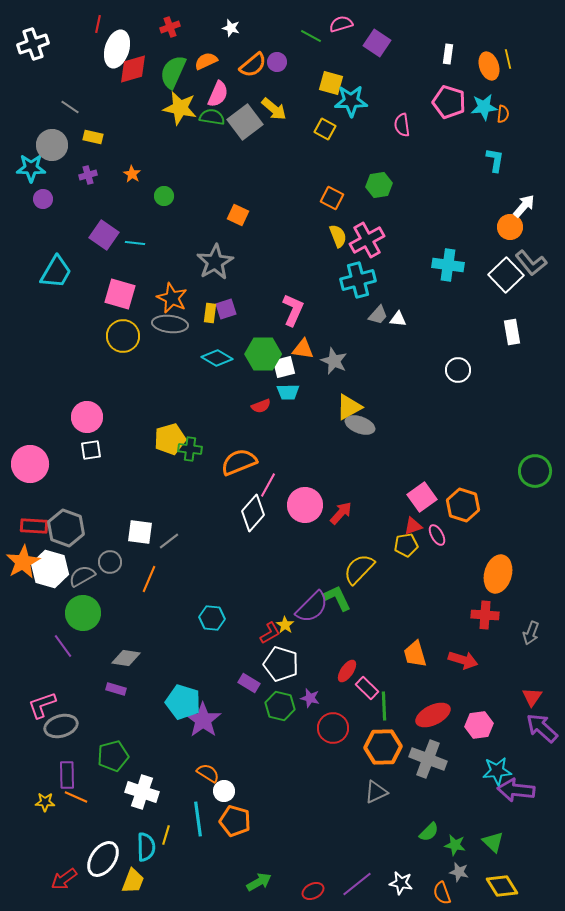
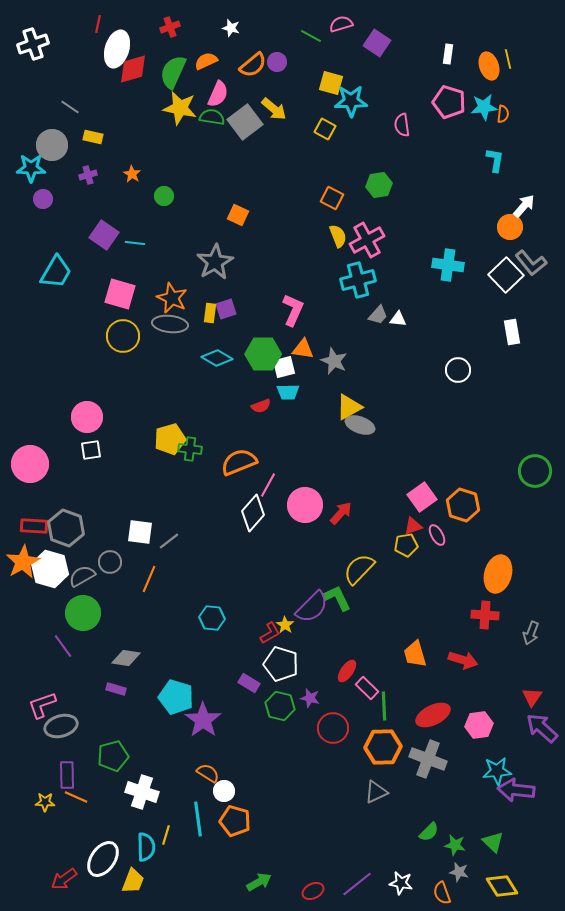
cyan pentagon at (183, 702): moved 7 px left, 5 px up
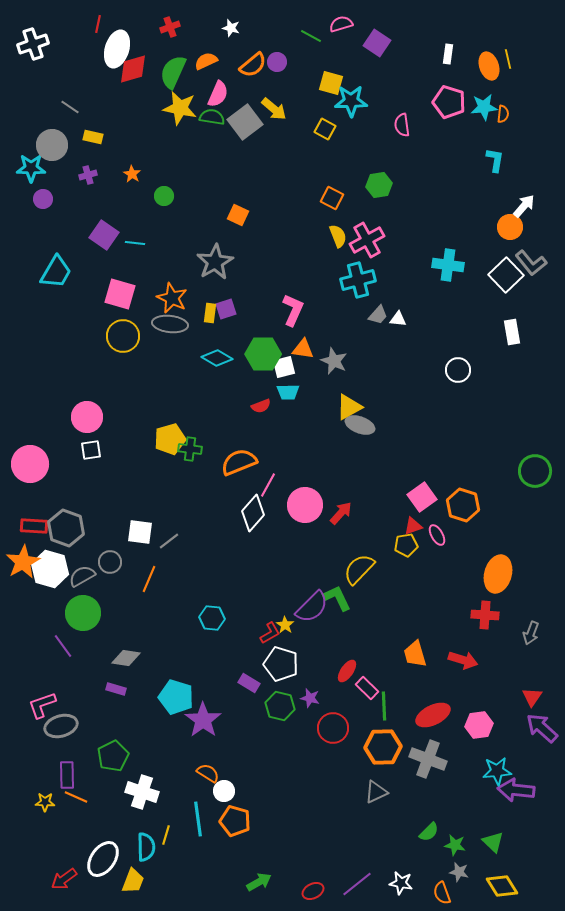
green pentagon at (113, 756): rotated 12 degrees counterclockwise
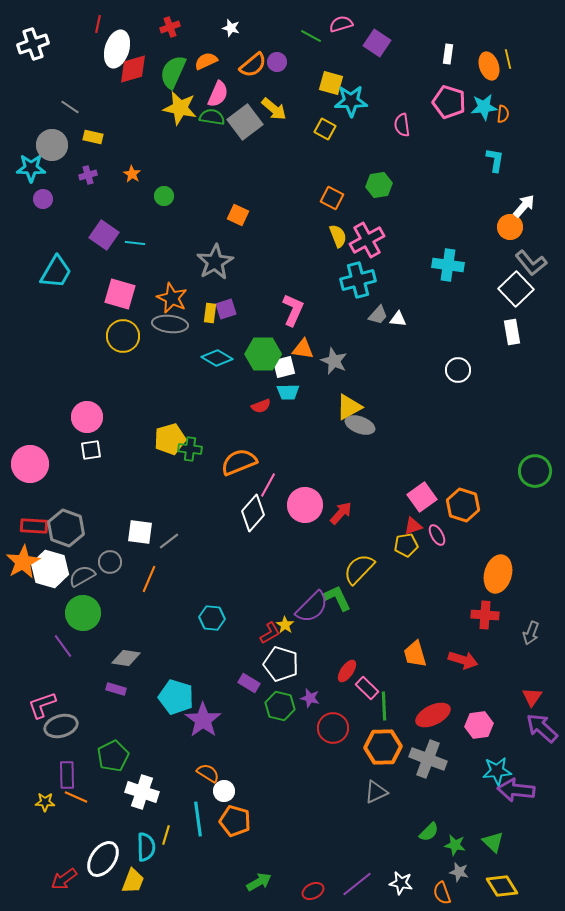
white square at (506, 275): moved 10 px right, 14 px down
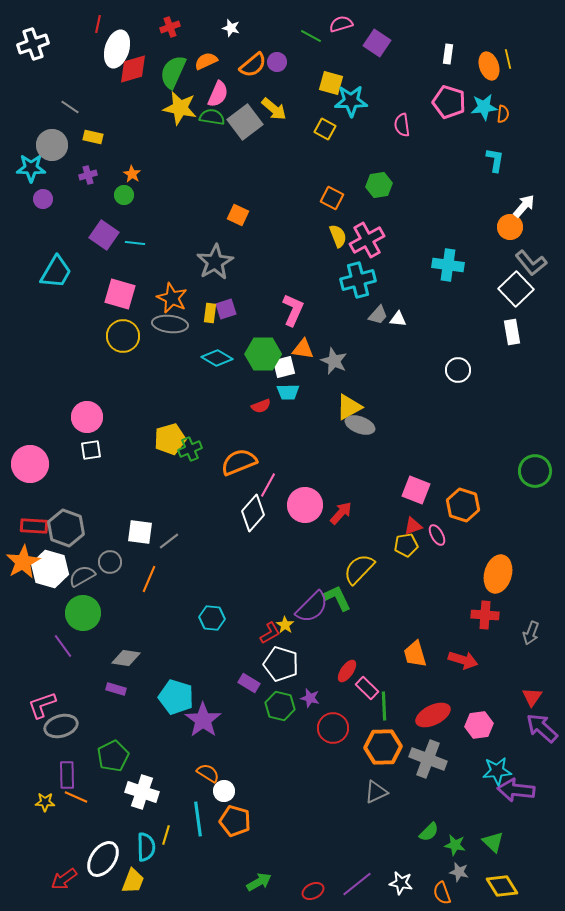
green circle at (164, 196): moved 40 px left, 1 px up
green cross at (190, 449): rotated 30 degrees counterclockwise
pink square at (422, 497): moved 6 px left, 7 px up; rotated 32 degrees counterclockwise
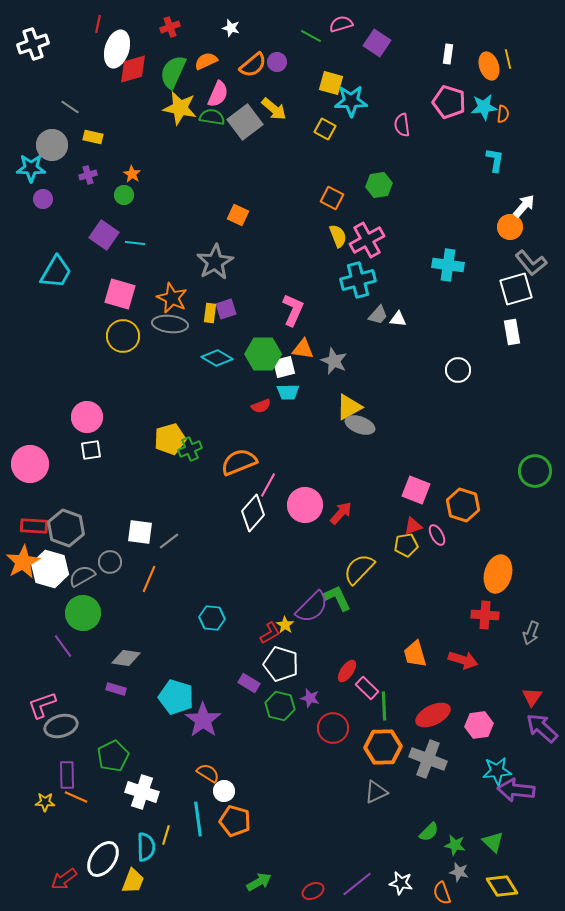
white square at (516, 289): rotated 28 degrees clockwise
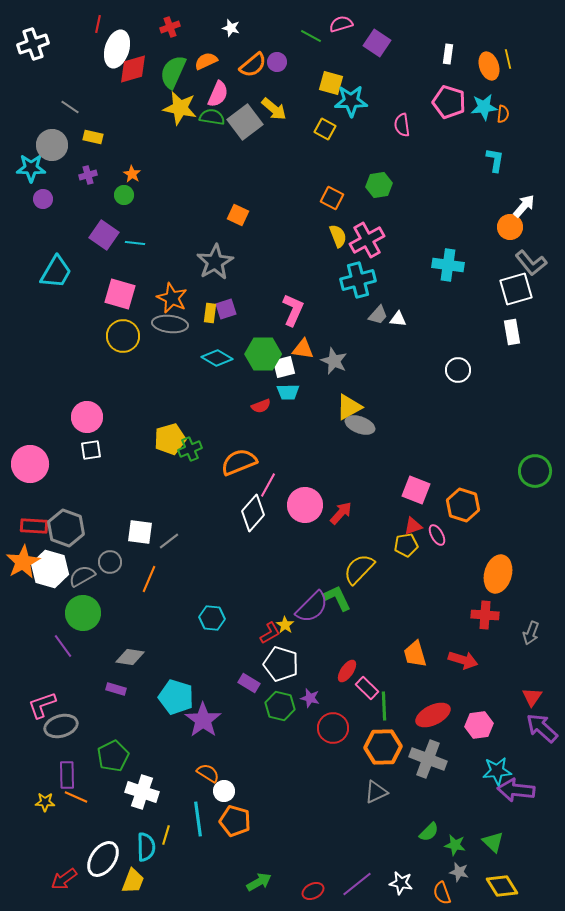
gray diamond at (126, 658): moved 4 px right, 1 px up
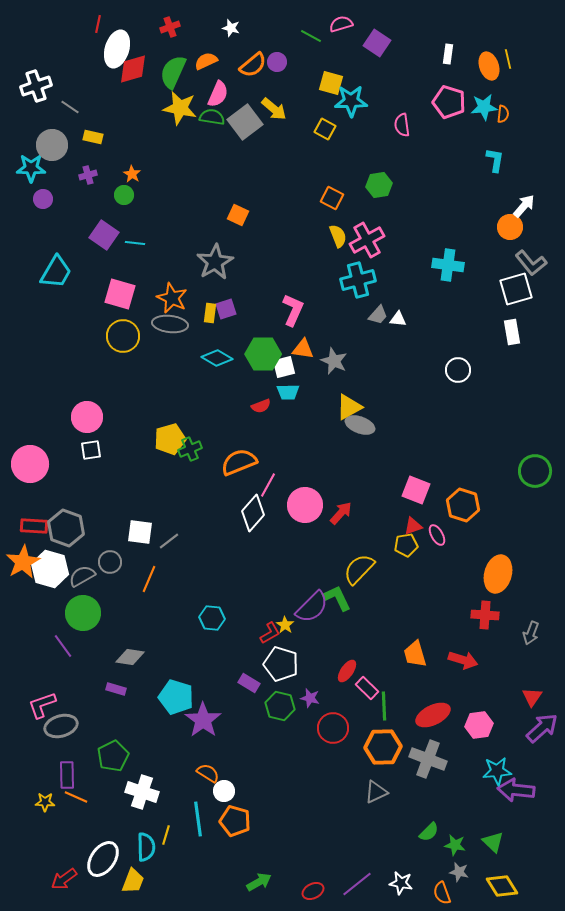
white cross at (33, 44): moved 3 px right, 42 px down
purple arrow at (542, 728): rotated 96 degrees clockwise
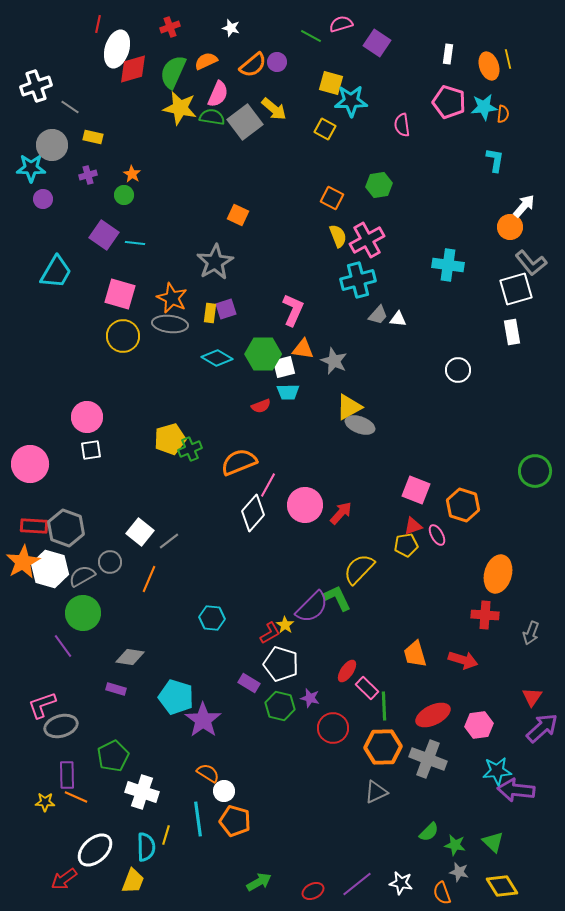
white square at (140, 532): rotated 32 degrees clockwise
white ellipse at (103, 859): moved 8 px left, 9 px up; rotated 12 degrees clockwise
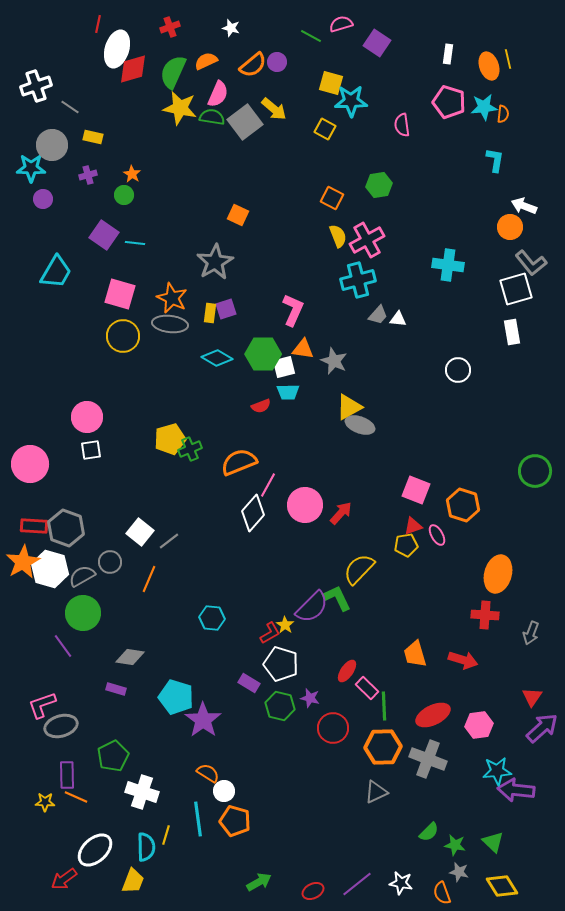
white arrow at (524, 206): rotated 110 degrees counterclockwise
